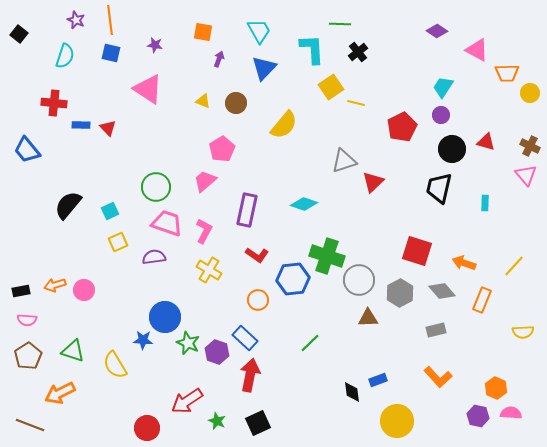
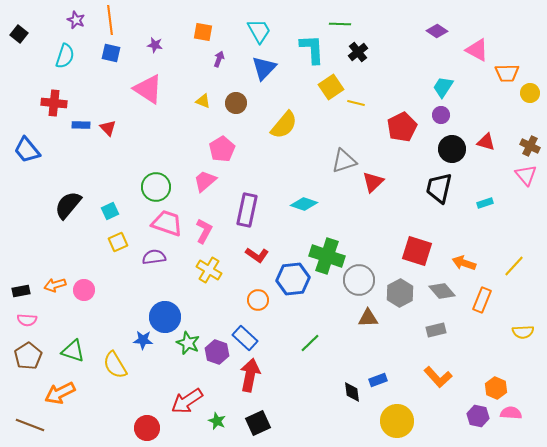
cyan rectangle at (485, 203): rotated 70 degrees clockwise
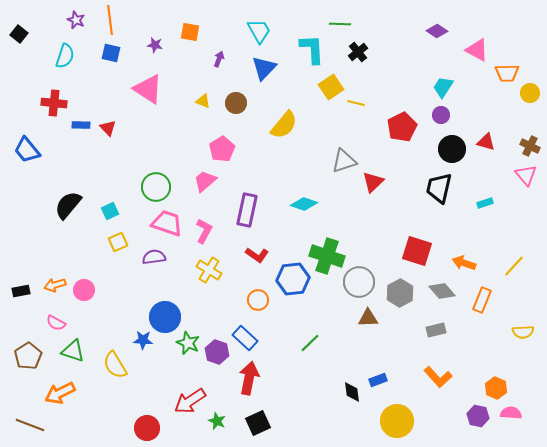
orange square at (203, 32): moved 13 px left
gray circle at (359, 280): moved 2 px down
pink semicircle at (27, 320): moved 29 px right, 3 px down; rotated 24 degrees clockwise
red arrow at (250, 375): moved 1 px left, 3 px down
red arrow at (187, 401): moved 3 px right
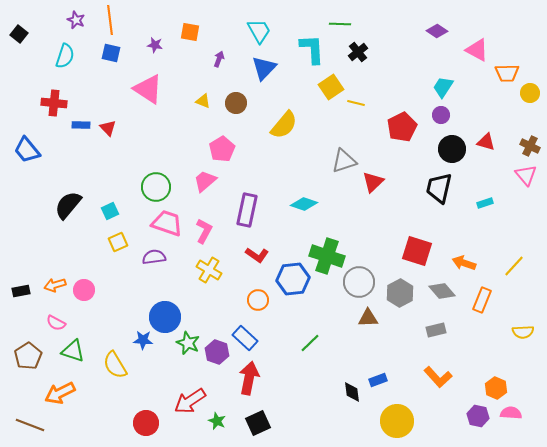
red circle at (147, 428): moved 1 px left, 5 px up
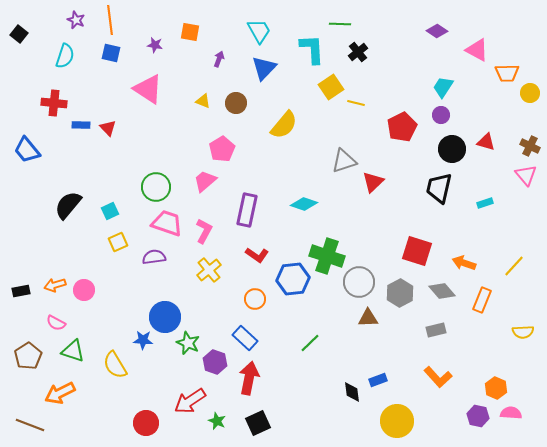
yellow cross at (209, 270): rotated 20 degrees clockwise
orange circle at (258, 300): moved 3 px left, 1 px up
purple hexagon at (217, 352): moved 2 px left, 10 px down
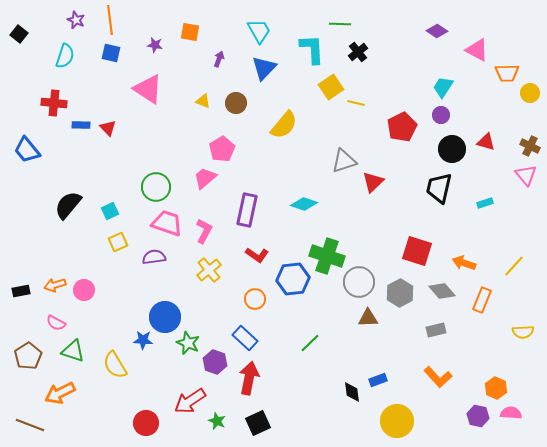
pink trapezoid at (205, 181): moved 3 px up
